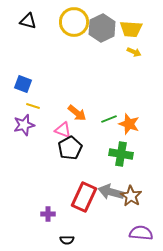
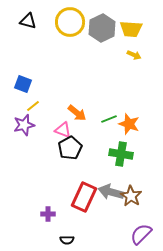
yellow circle: moved 4 px left
yellow arrow: moved 3 px down
yellow line: rotated 56 degrees counterclockwise
purple semicircle: moved 1 px down; rotated 50 degrees counterclockwise
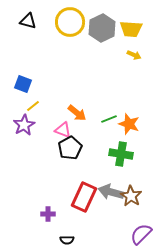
purple star: rotated 15 degrees counterclockwise
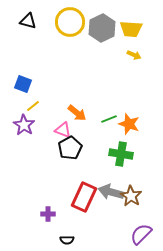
purple star: rotated 10 degrees counterclockwise
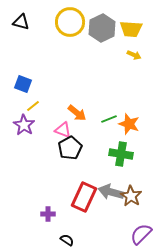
black triangle: moved 7 px left, 1 px down
black semicircle: rotated 144 degrees counterclockwise
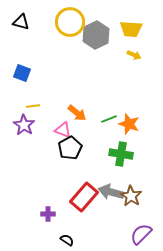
gray hexagon: moved 6 px left, 7 px down
blue square: moved 1 px left, 11 px up
yellow line: rotated 32 degrees clockwise
red rectangle: rotated 16 degrees clockwise
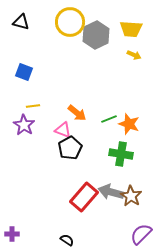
blue square: moved 2 px right, 1 px up
purple cross: moved 36 px left, 20 px down
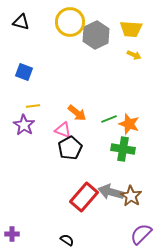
green cross: moved 2 px right, 5 px up
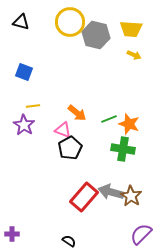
gray hexagon: rotated 20 degrees counterclockwise
black semicircle: moved 2 px right, 1 px down
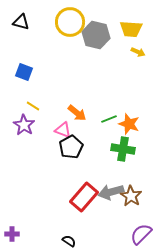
yellow arrow: moved 4 px right, 3 px up
yellow line: rotated 40 degrees clockwise
black pentagon: moved 1 px right, 1 px up
gray arrow: rotated 30 degrees counterclockwise
